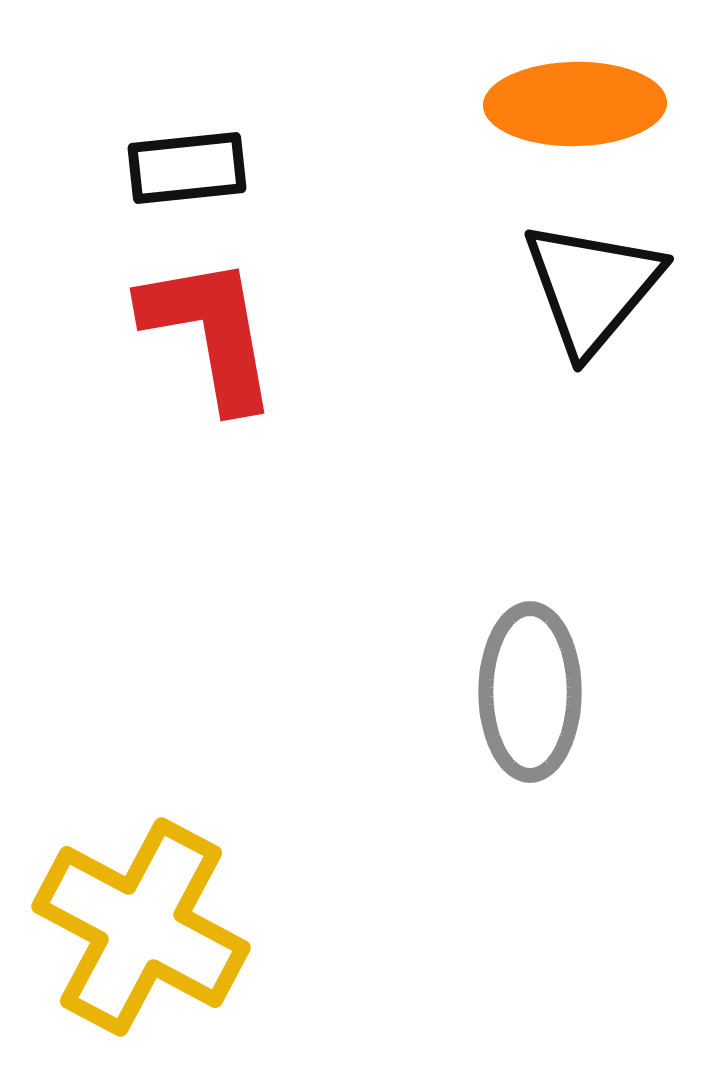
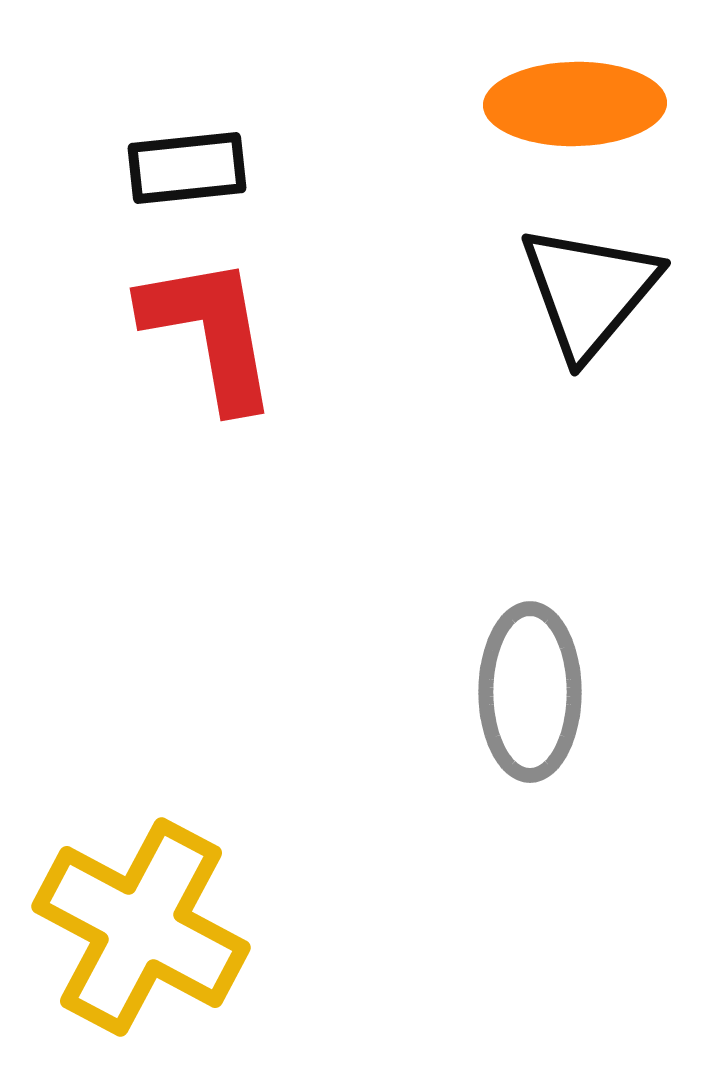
black triangle: moved 3 px left, 4 px down
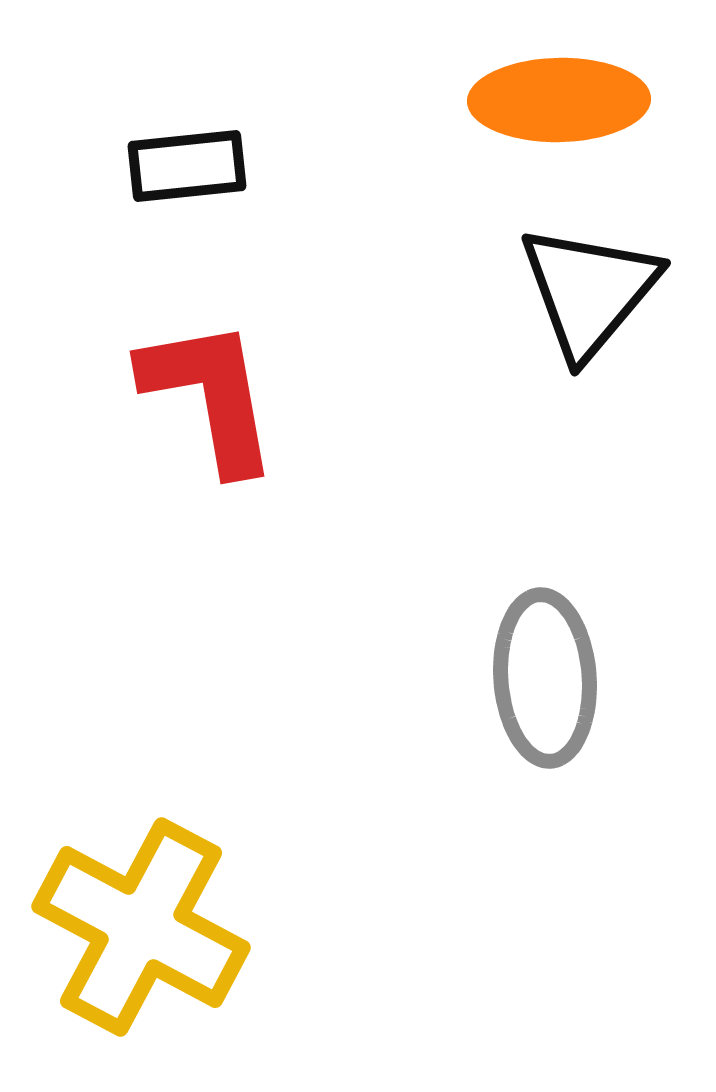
orange ellipse: moved 16 px left, 4 px up
black rectangle: moved 2 px up
red L-shape: moved 63 px down
gray ellipse: moved 15 px right, 14 px up; rotated 4 degrees counterclockwise
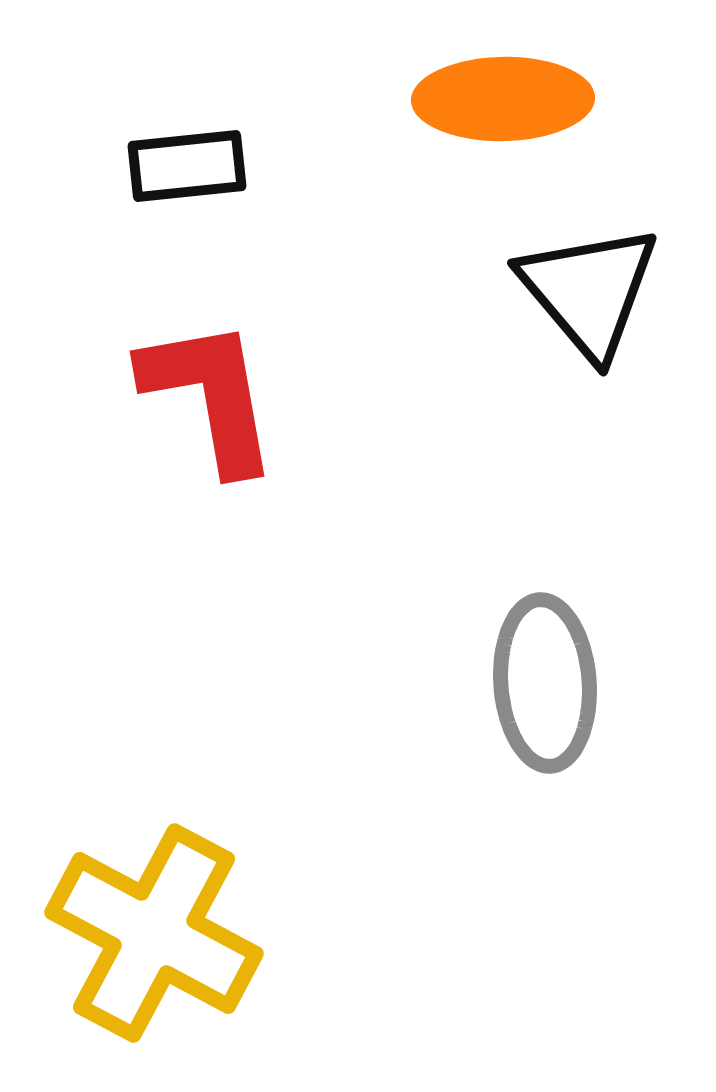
orange ellipse: moved 56 px left, 1 px up
black triangle: rotated 20 degrees counterclockwise
gray ellipse: moved 5 px down
yellow cross: moved 13 px right, 6 px down
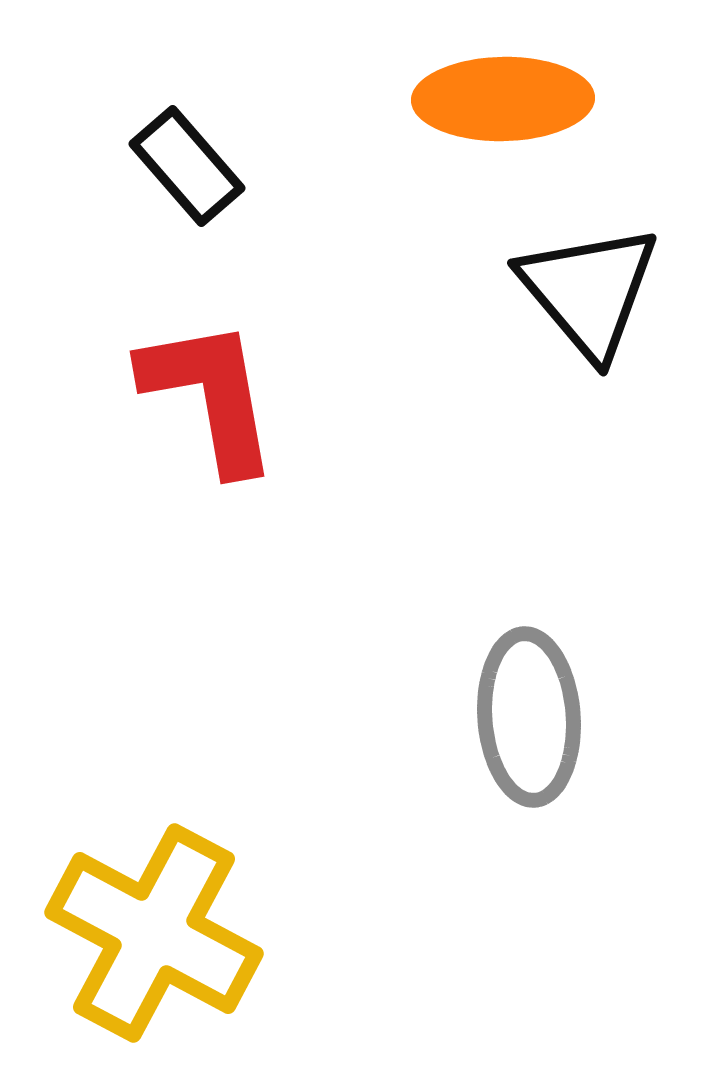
black rectangle: rotated 55 degrees clockwise
gray ellipse: moved 16 px left, 34 px down
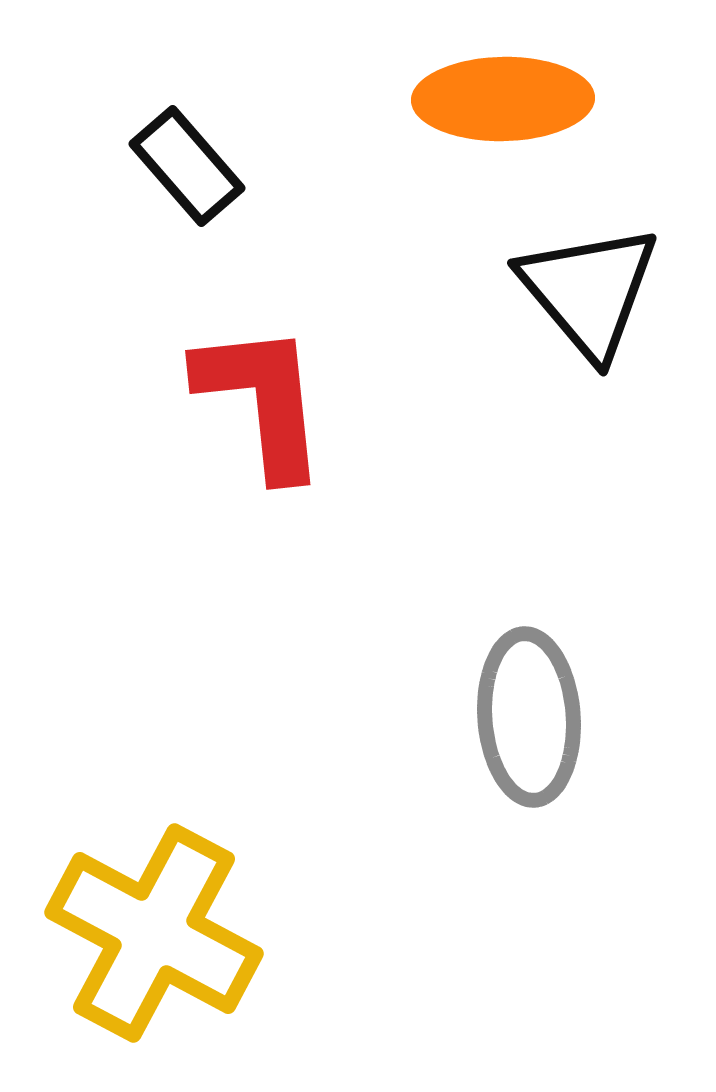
red L-shape: moved 52 px right, 5 px down; rotated 4 degrees clockwise
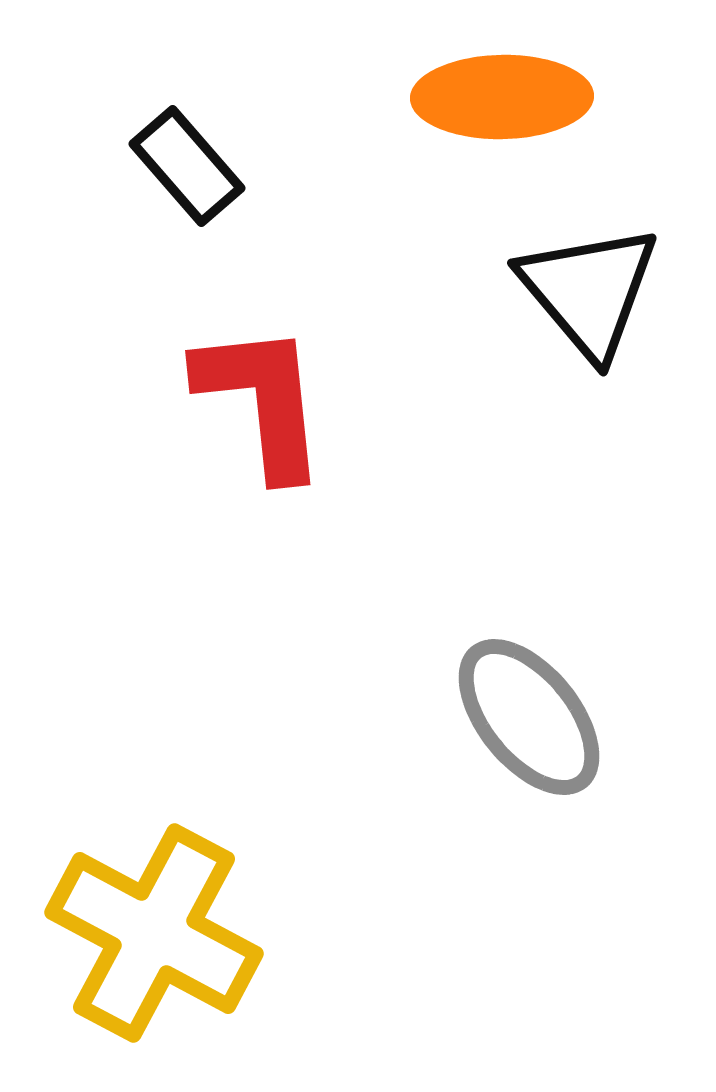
orange ellipse: moved 1 px left, 2 px up
gray ellipse: rotated 35 degrees counterclockwise
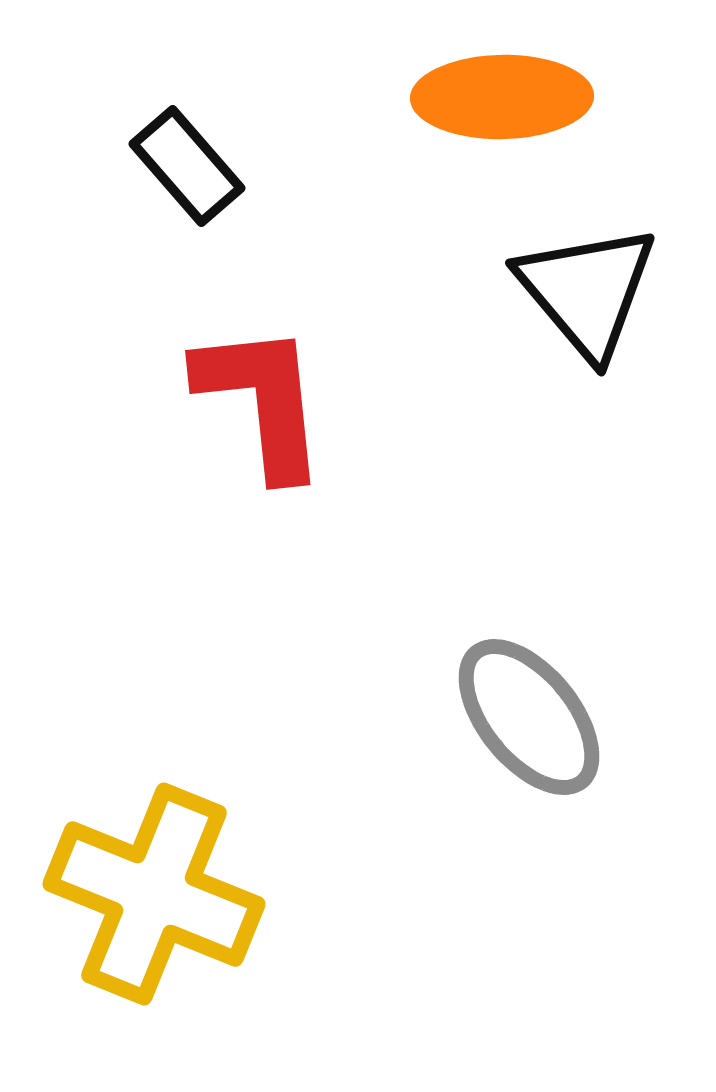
black triangle: moved 2 px left
yellow cross: moved 39 px up; rotated 6 degrees counterclockwise
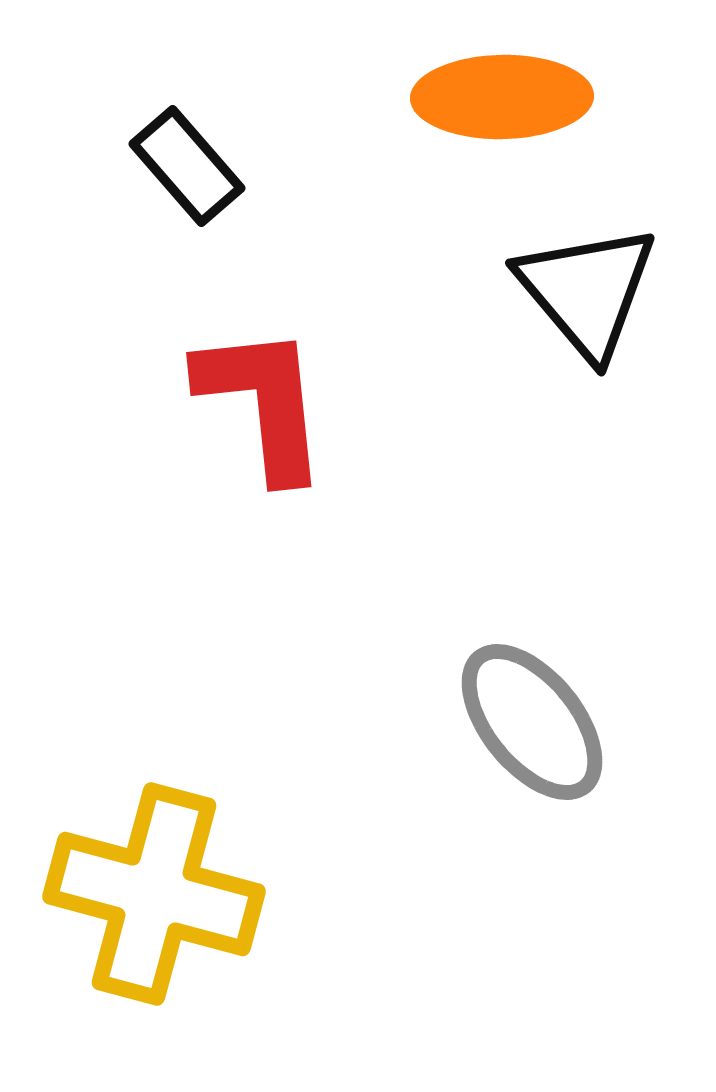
red L-shape: moved 1 px right, 2 px down
gray ellipse: moved 3 px right, 5 px down
yellow cross: rotated 7 degrees counterclockwise
